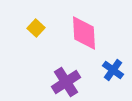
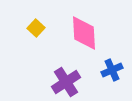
blue cross: moved 1 px left; rotated 30 degrees clockwise
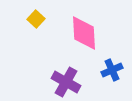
yellow square: moved 9 px up
purple cross: rotated 28 degrees counterclockwise
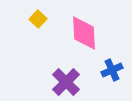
yellow square: moved 2 px right
purple cross: rotated 16 degrees clockwise
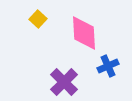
blue cross: moved 4 px left, 4 px up
purple cross: moved 2 px left
